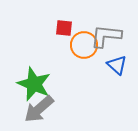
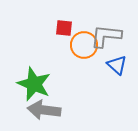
gray arrow: moved 5 px right, 1 px down; rotated 48 degrees clockwise
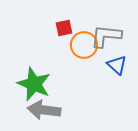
red square: rotated 18 degrees counterclockwise
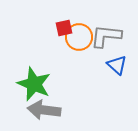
orange circle: moved 5 px left, 8 px up
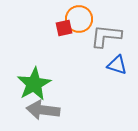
orange circle: moved 18 px up
blue triangle: rotated 25 degrees counterclockwise
green star: rotated 20 degrees clockwise
gray arrow: moved 1 px left
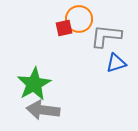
blue triangle: moved 1 px left, 2 px up; rotated 35 degrees counterclockwise
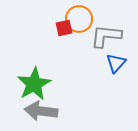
blue triangle: rotated 30 degrees counterclockwise
gray arrow: moved 2 px left, 1 px down
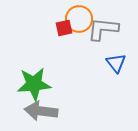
gray L-shape: moved 3 px left, 7 px up
blue triangle: rotated 20 degrees counterclockwise
green star: rotated 24 degrees clockwise
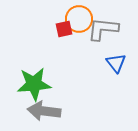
red square: moved 1 px down
gray arrow: moved 3 px right
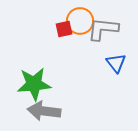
orange circle: moved 1 px right, 2 px down
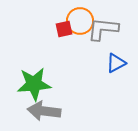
blue triangle: rotated 40 degrees clockwise
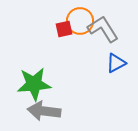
gray L-shape: rotated 52 degrees clockwise
